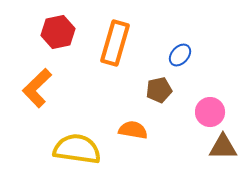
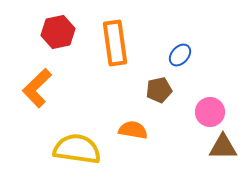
orange rectangle: rotated 24 degrees counterclockwise
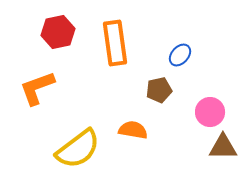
orange L-shape: rotated 24 degrees clockwise
yellow semicircle: moved 1 px right; rotated 135 degrees clockwise
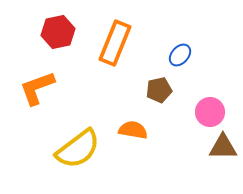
orange rectangle: rotated 30 degrees clockwise
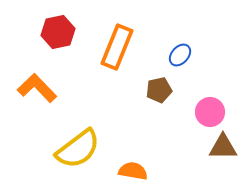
orange rectangle: moved 2 px right, 4 px down
orange L-shape: rotated 66 degrees clockwise
orange semicircle: moved 41 px down
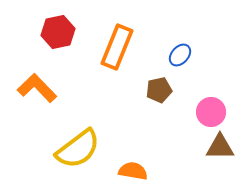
pink circle: moved 1 px right
brown triangle: moved 3 px left
